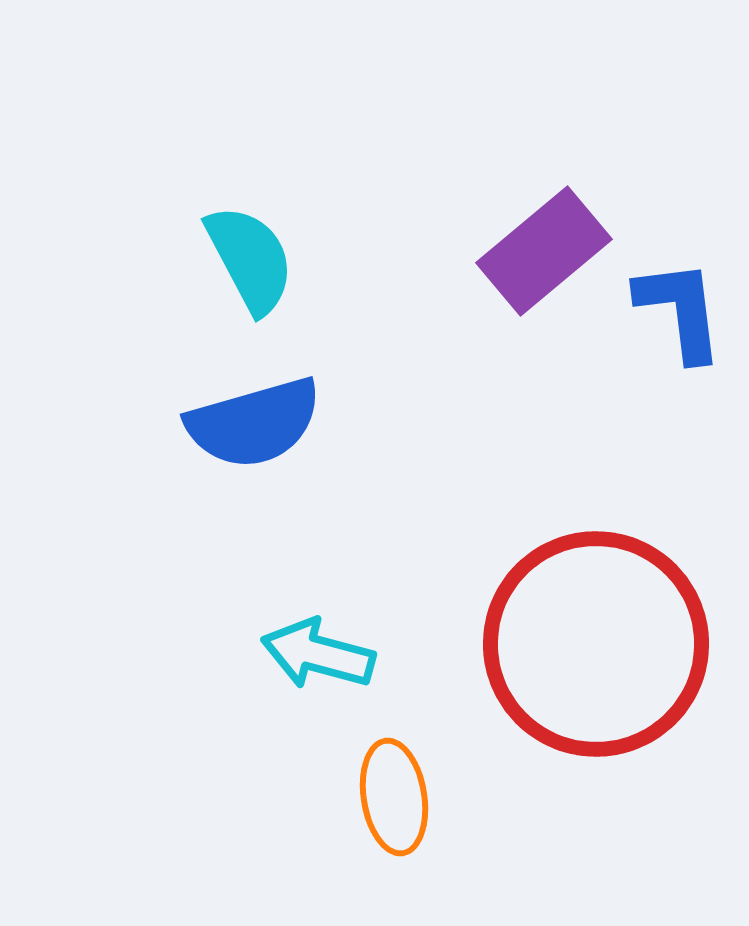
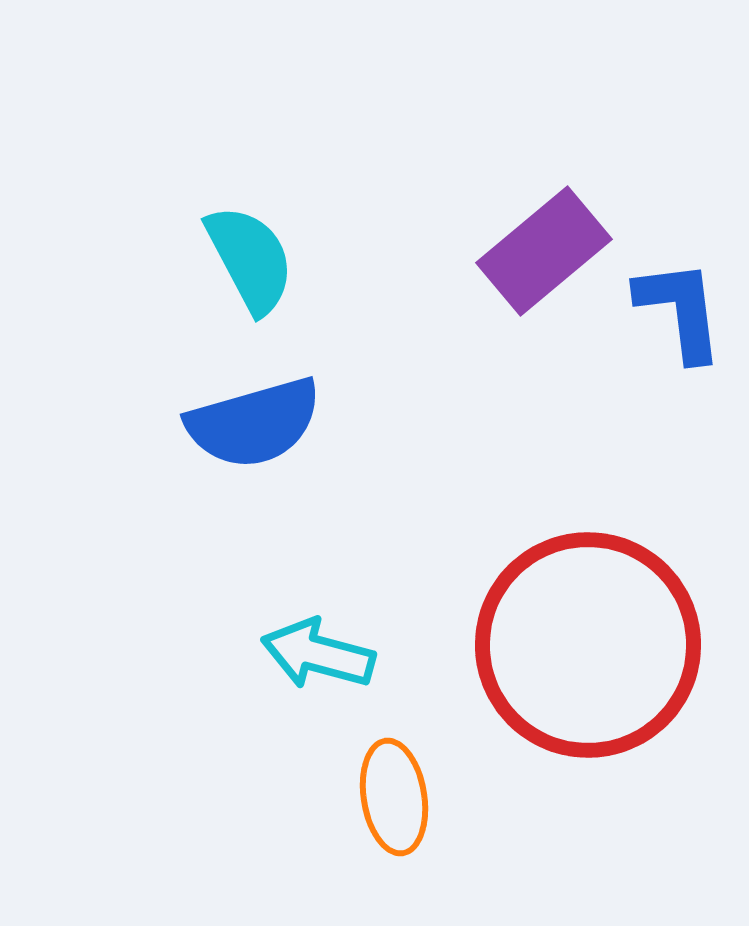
red circle: moved 8 px left, 1 px down
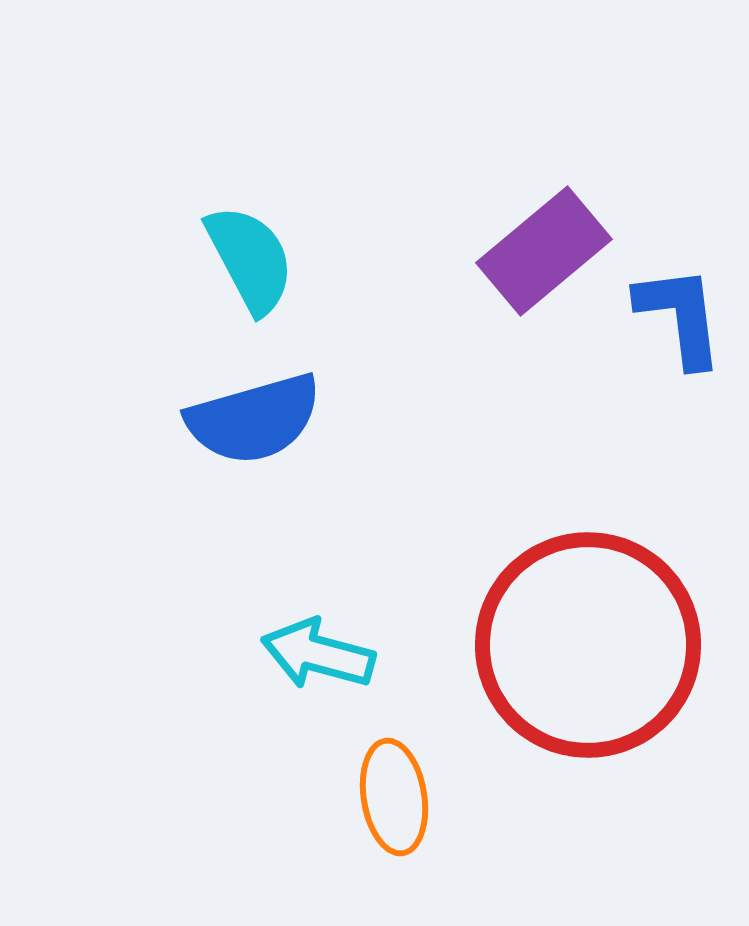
blue L-shape: moved 6 px down
blue semicircle: moved 4 px up
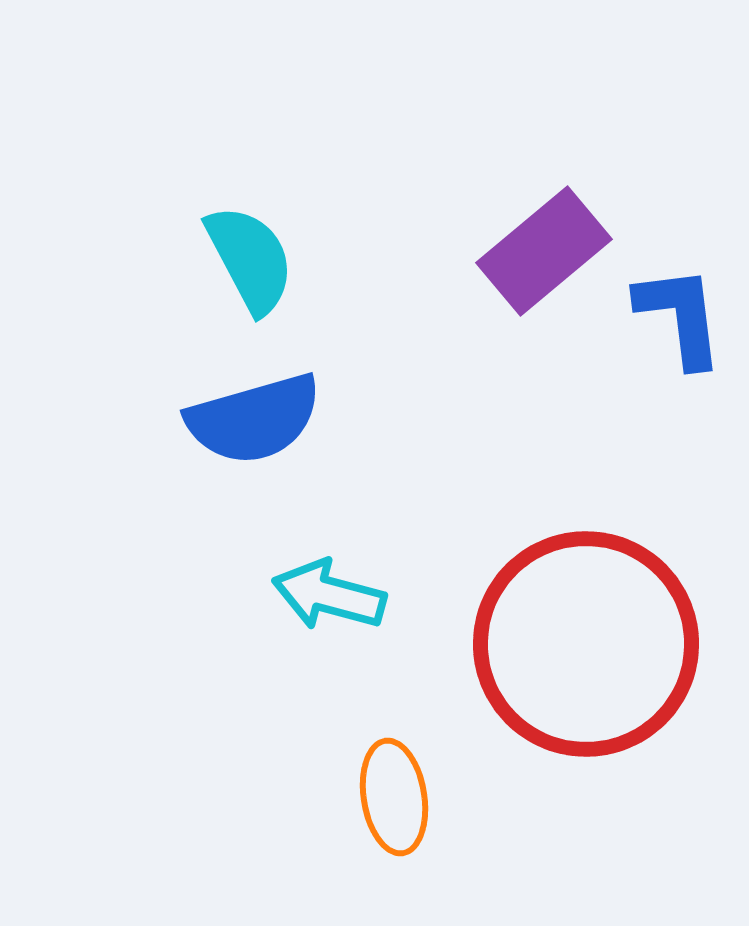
red circle: moved 2 px left, 1 px up
cyan arrow: moved 11 px right, 59 px up
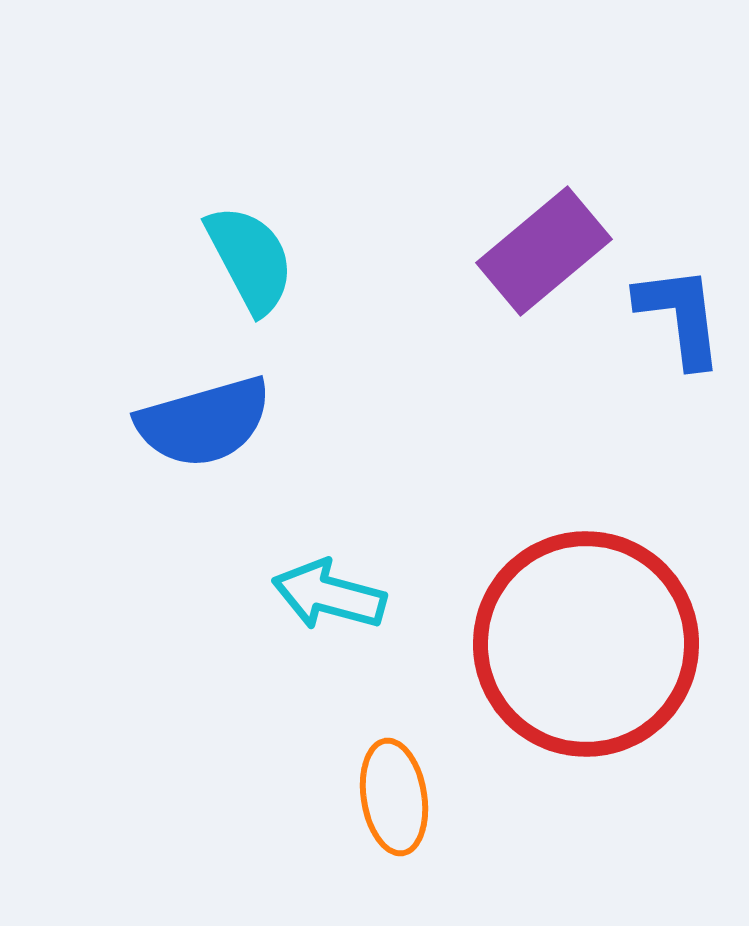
blue semicircle: moved 50 px left, 3 px down
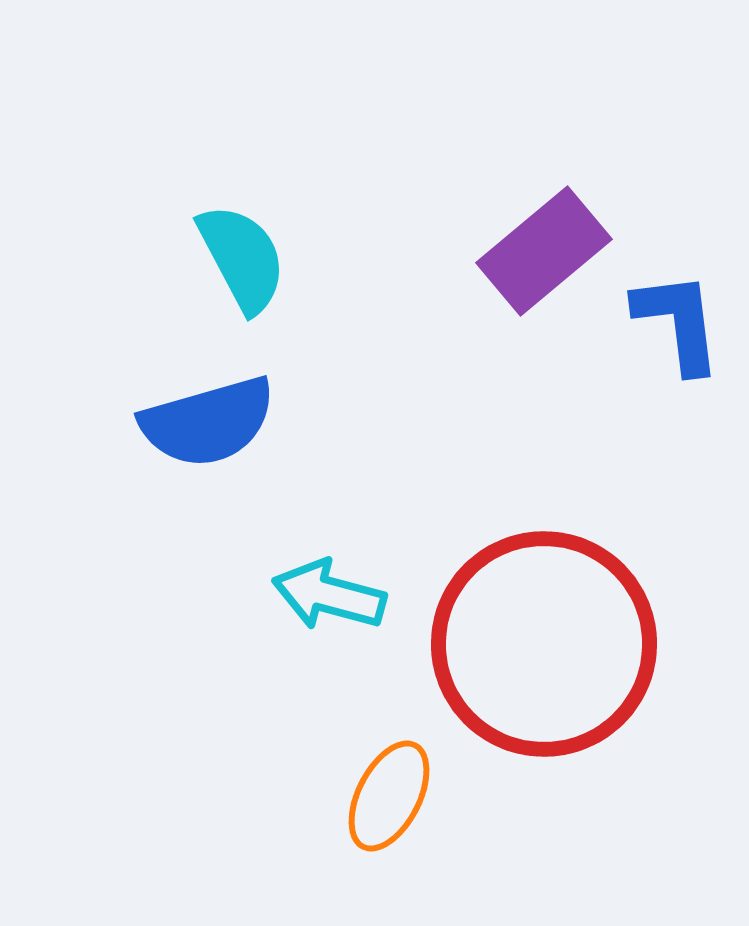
cyan semicircle: moved 8 px left, 1 px up
blue L-shape: moved 2 px left, 6 px down
blue semicircle: moved 4 px right
red circle: moved 42 px left
orange ellipse: moved 5 px left, 1 px up; rotated 36 degrees clockwise
